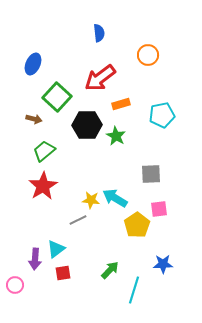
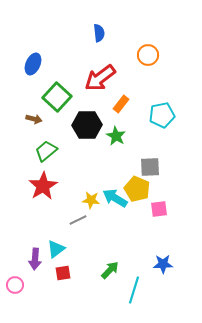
orange rectangle: rotated 36 degrees counterclockwise
green trapezoid: moved 2 px right
gray square: moved 1 px left, 7 px up
yellow pentagon: moved 36 px up; rotated 15 degrees counterclockwise
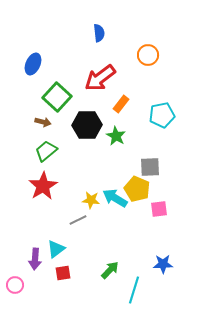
brown arrow: moved 9 px right, 3 px down
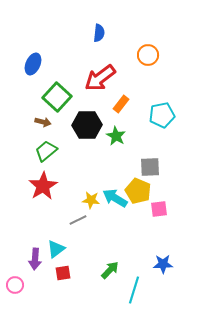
blue semicircle: rotated 12 degrees clockwise
yellow pentagon: moved 1 px right, 2 px down
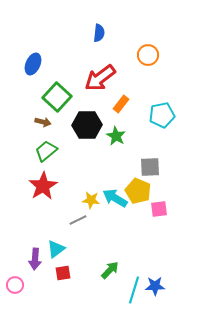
blue star: moved 8 px left, 22 px down
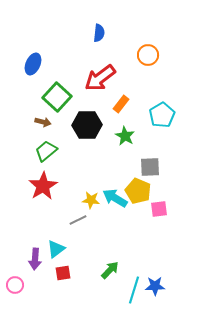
cyan pentagon: rotated 20 degrees counterclockwise
green star: moved 9 px right
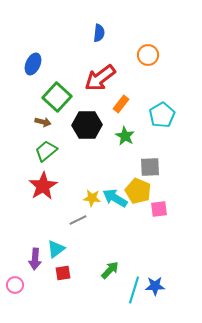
yellow star: moved 1 px right, 2 px up
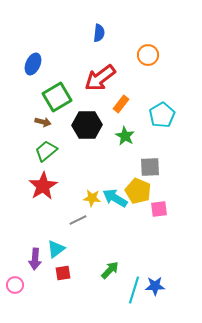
green square: rotated 16 degrees clockwise
